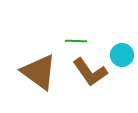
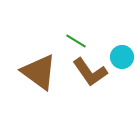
green line: rotated 30 degrees clockwise
cyan circle: moved 2 px down
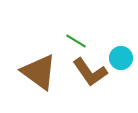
cyan circle: moved 1 px left, 1 px down
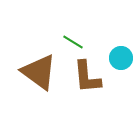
green line: moved 3 px left, 1 px down
brown L-shape: moved 3 px left, 5 px down; rotated 30 degrees clockwise
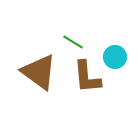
cyan circle: moved 6 px left, 1 px up
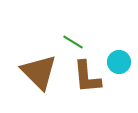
cyan circle: moved 4 px right, 5 px down
brown triangle: rotated 9 degrees clockwise
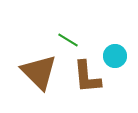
green line: moved 5 px left, 2 px up
cyan circle: moved 4 px left, 6 px up
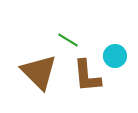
brown L-shape: moved 1 px up
